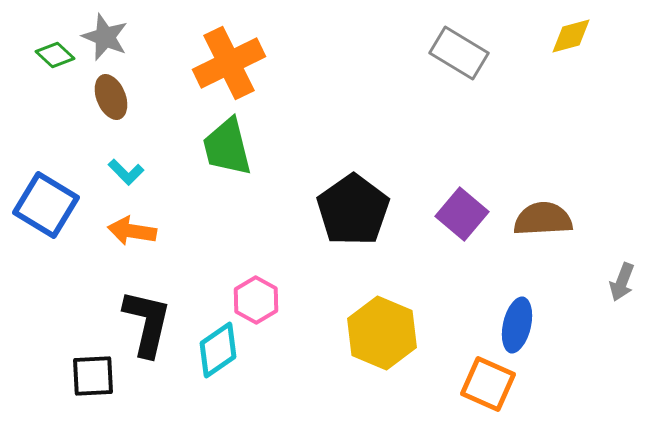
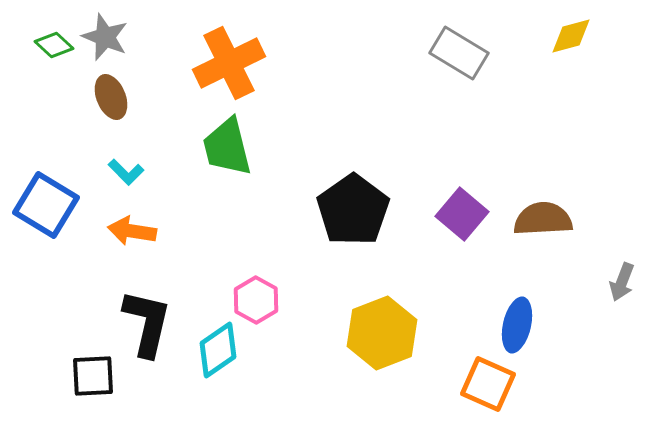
green diamond: moved 1 px left, 10 px up
yellow hexagon: rotated 16 degrees clockwise
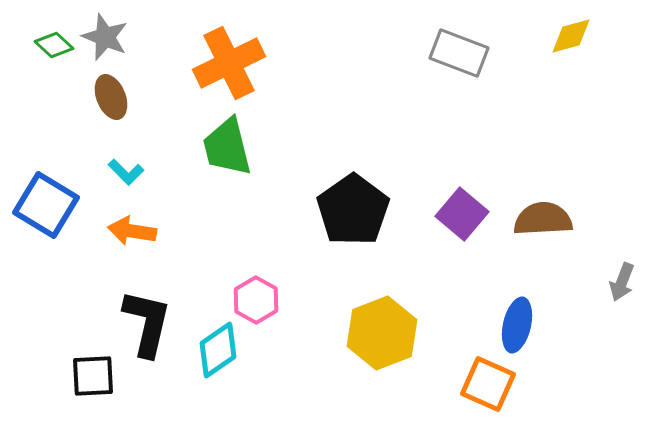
gray rectangle: rotated 10 degrees counterclockwise
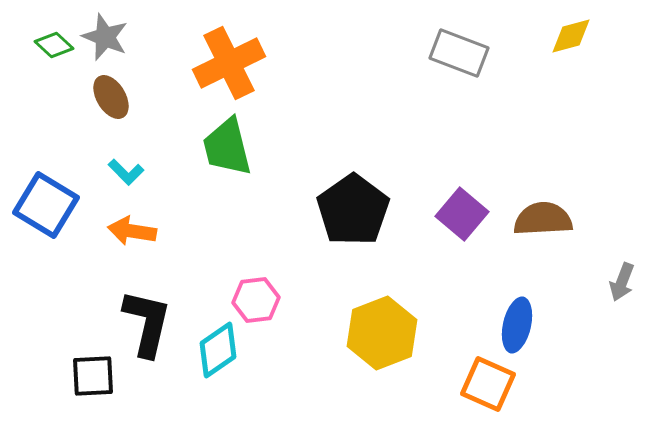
brown ellipse: rotated 9 degrees counterclockwise
pink hexagon: rotated 24 degrees clockwise
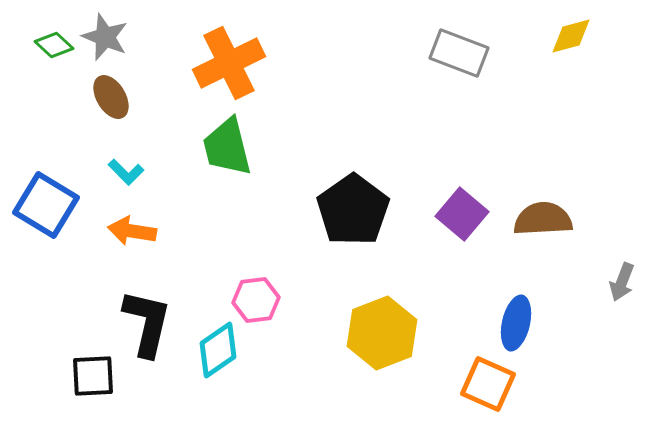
blue ellipse: moved 1 px left, 2 px up
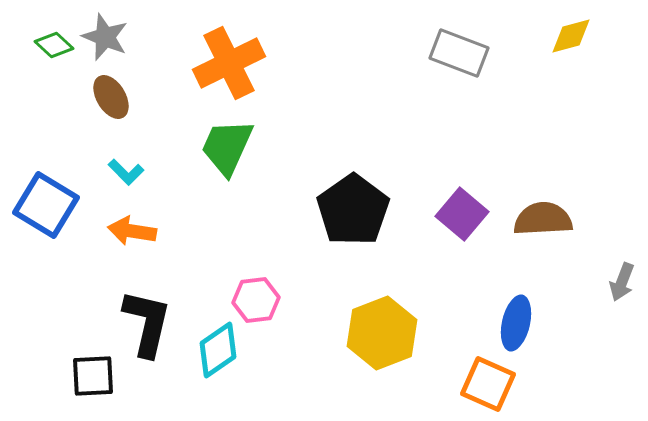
green trapezoid: rotated 38 degrees clockwise
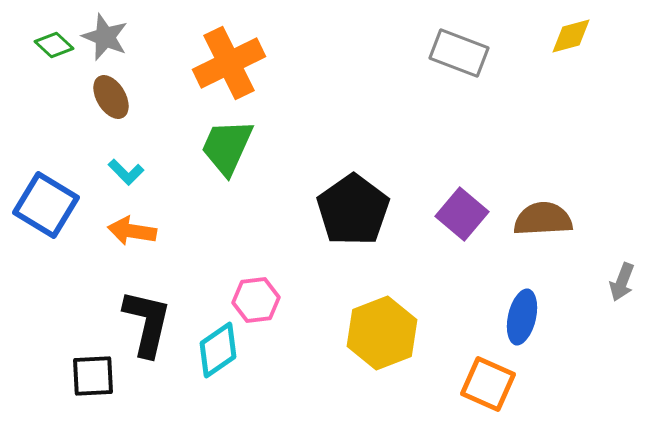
blue ellipse: moved 6 px right, 6 px up
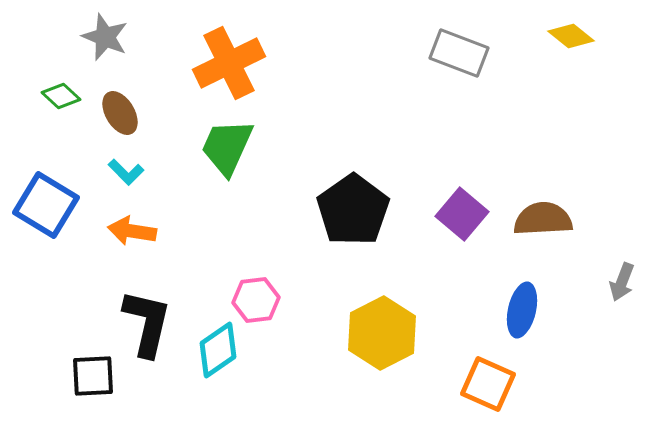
yellow diamond: rotated 54 degrees clockwise
green diamond: moved 7 px right, 51 px down
brown ellipse: moved 9 px right, 16 px down
blue ellipse: moved 7 px up
yellow hexagon: rotated 6 degrees counterclockwise
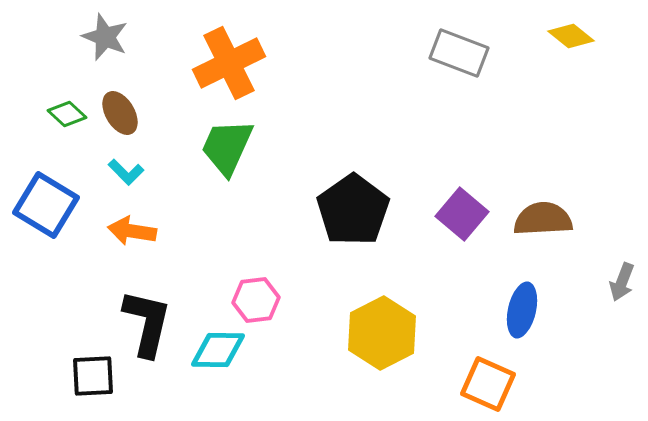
green diamond: moved 6 px right, 18 px down
cyan diamond: rotated 36 degrees clockwise
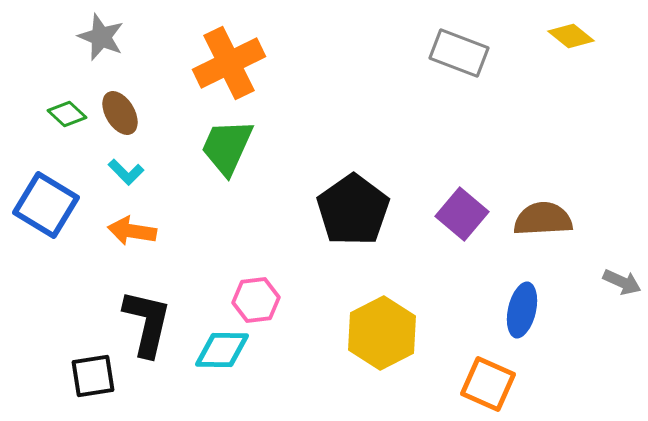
gray star: moved 4 px left
gray arrow: rotated 87 degrees counterclockwise
cyan diamond: moved 4 px right
black square: rotated 6 degrees counterclockwise
